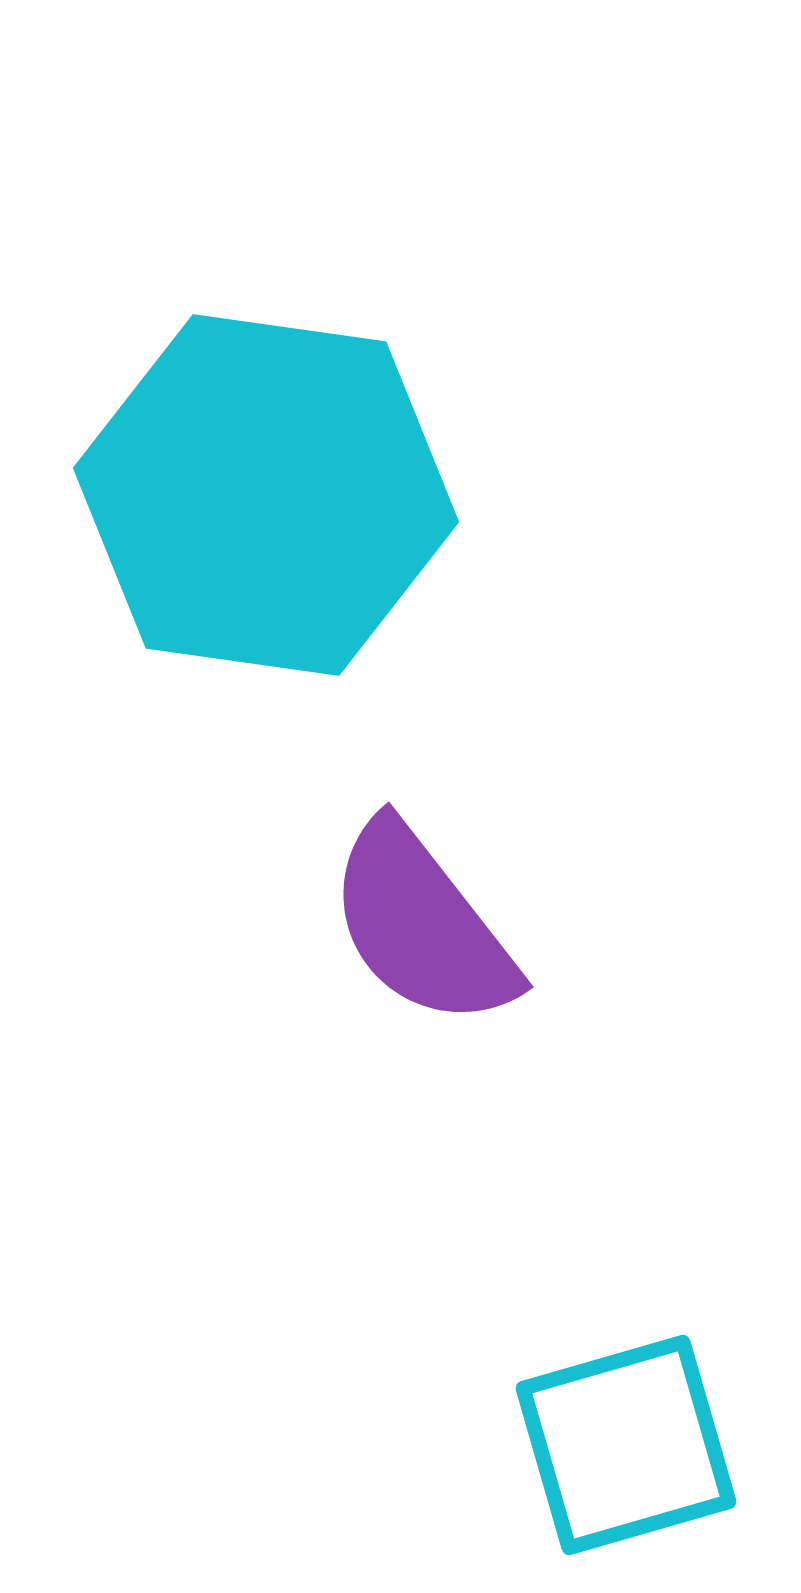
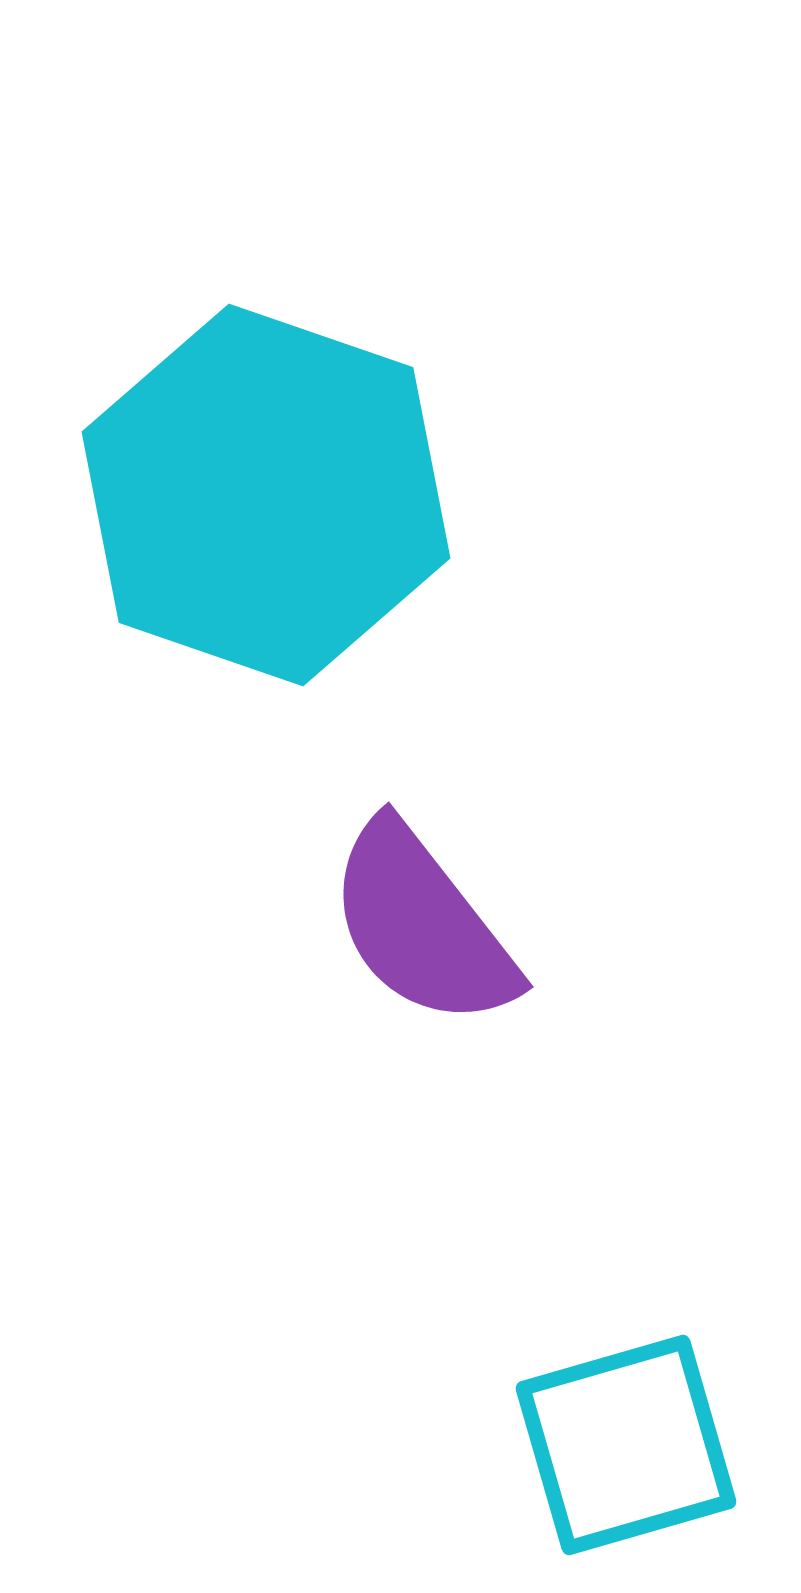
cyan hexagon: rotated 11 degrees clockwise
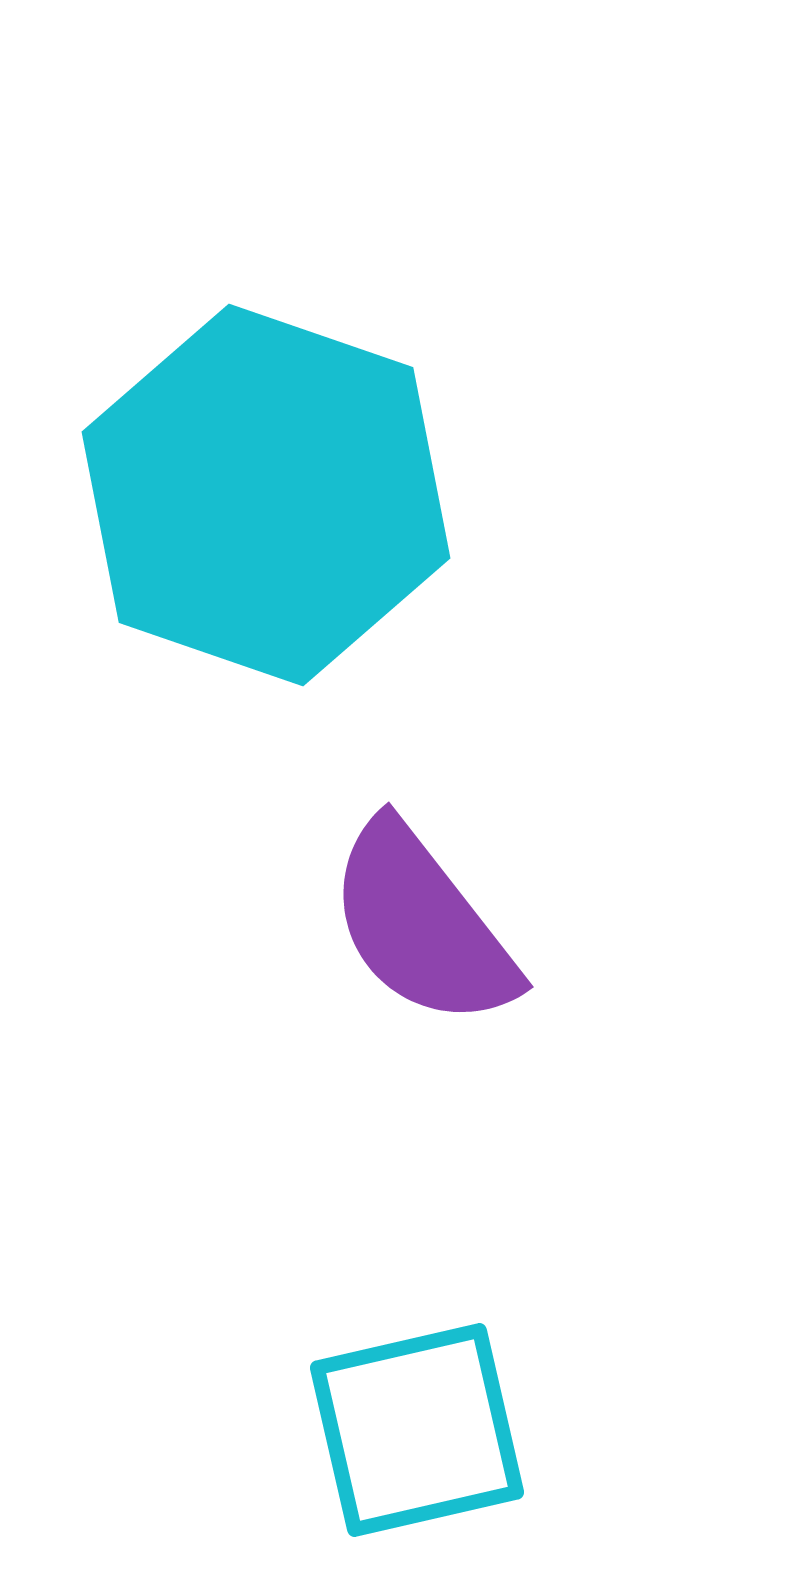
cyan square: moved 209 px left, 15 px up; rotated 3 degrees clockwise
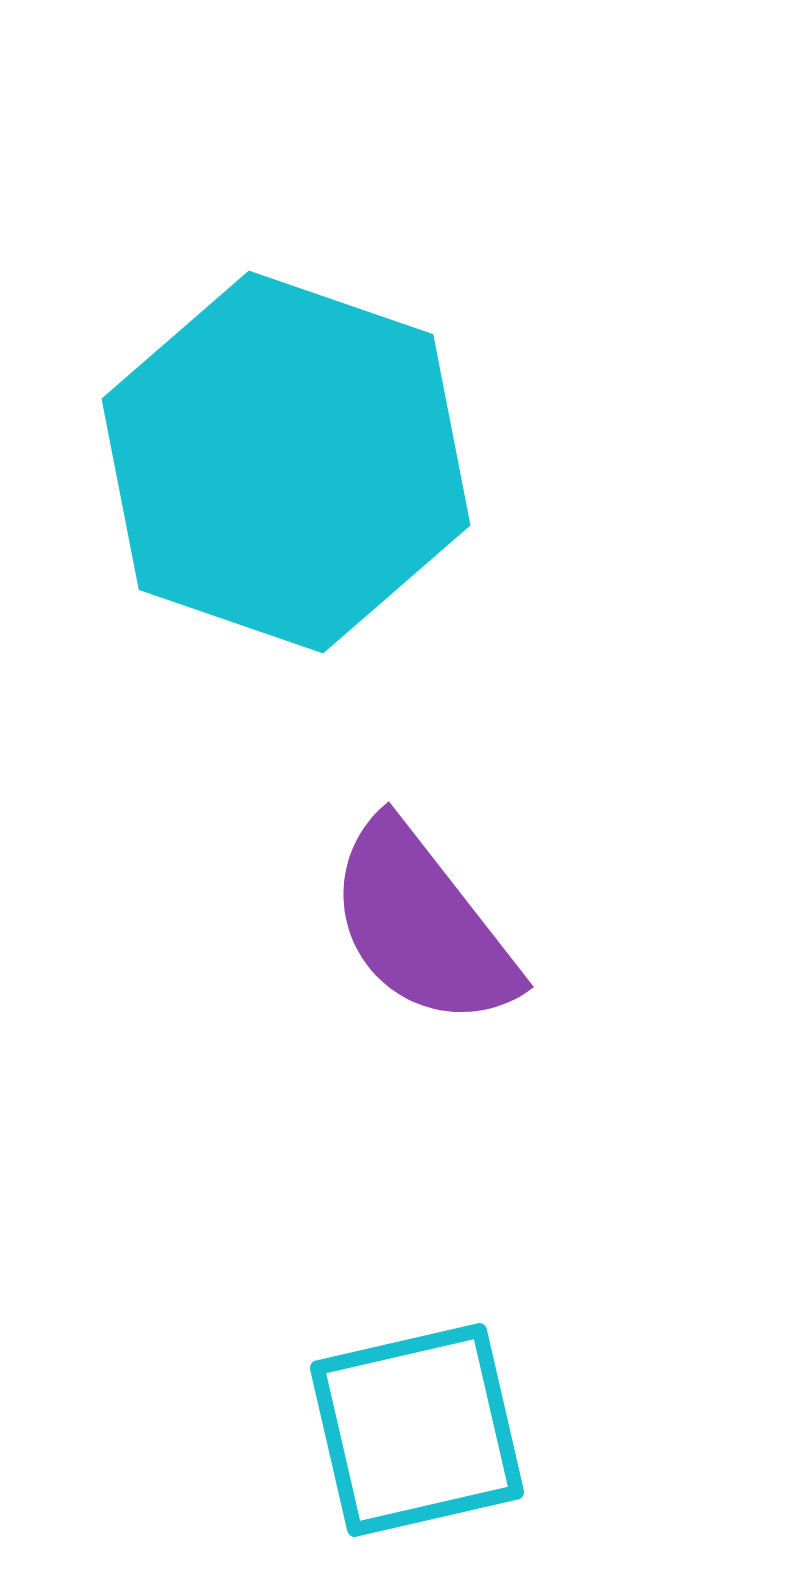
cyan hexagon: moved 20 px right, 33 px up
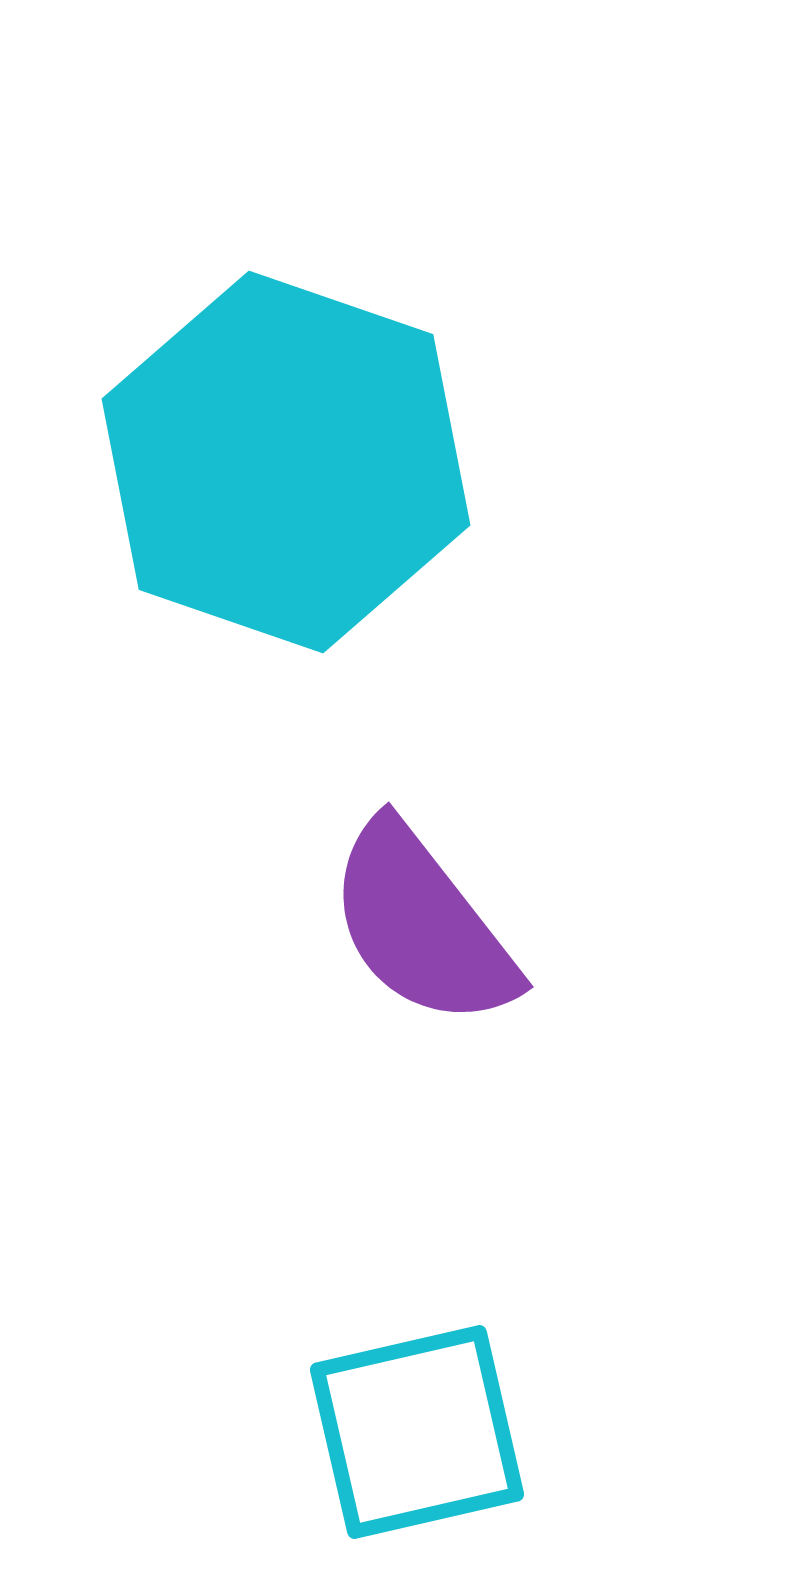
cyan square: moved 2 px down
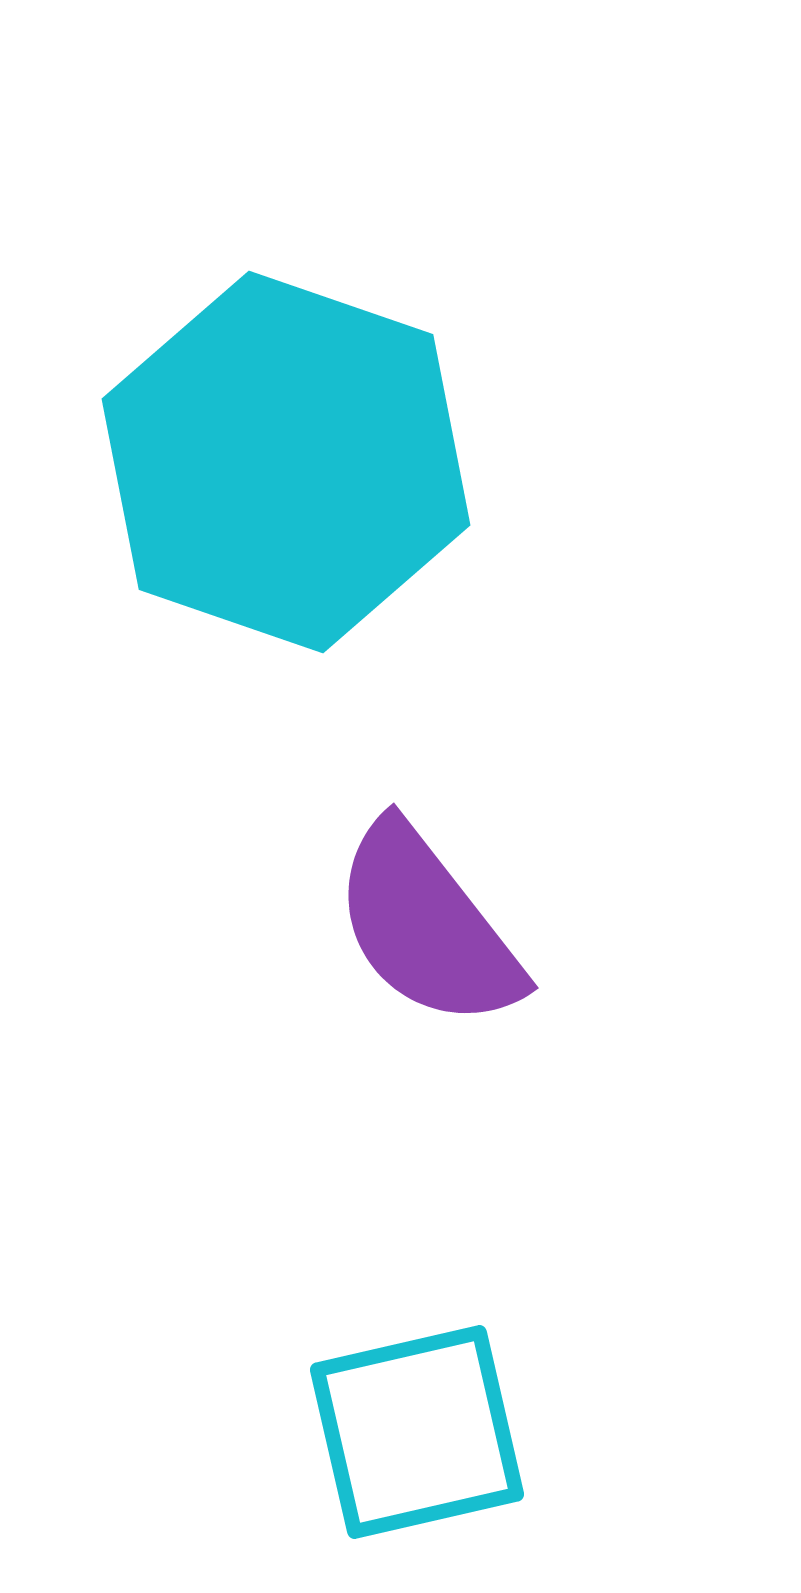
purple semicircle: moved 5 px right, 1 px down
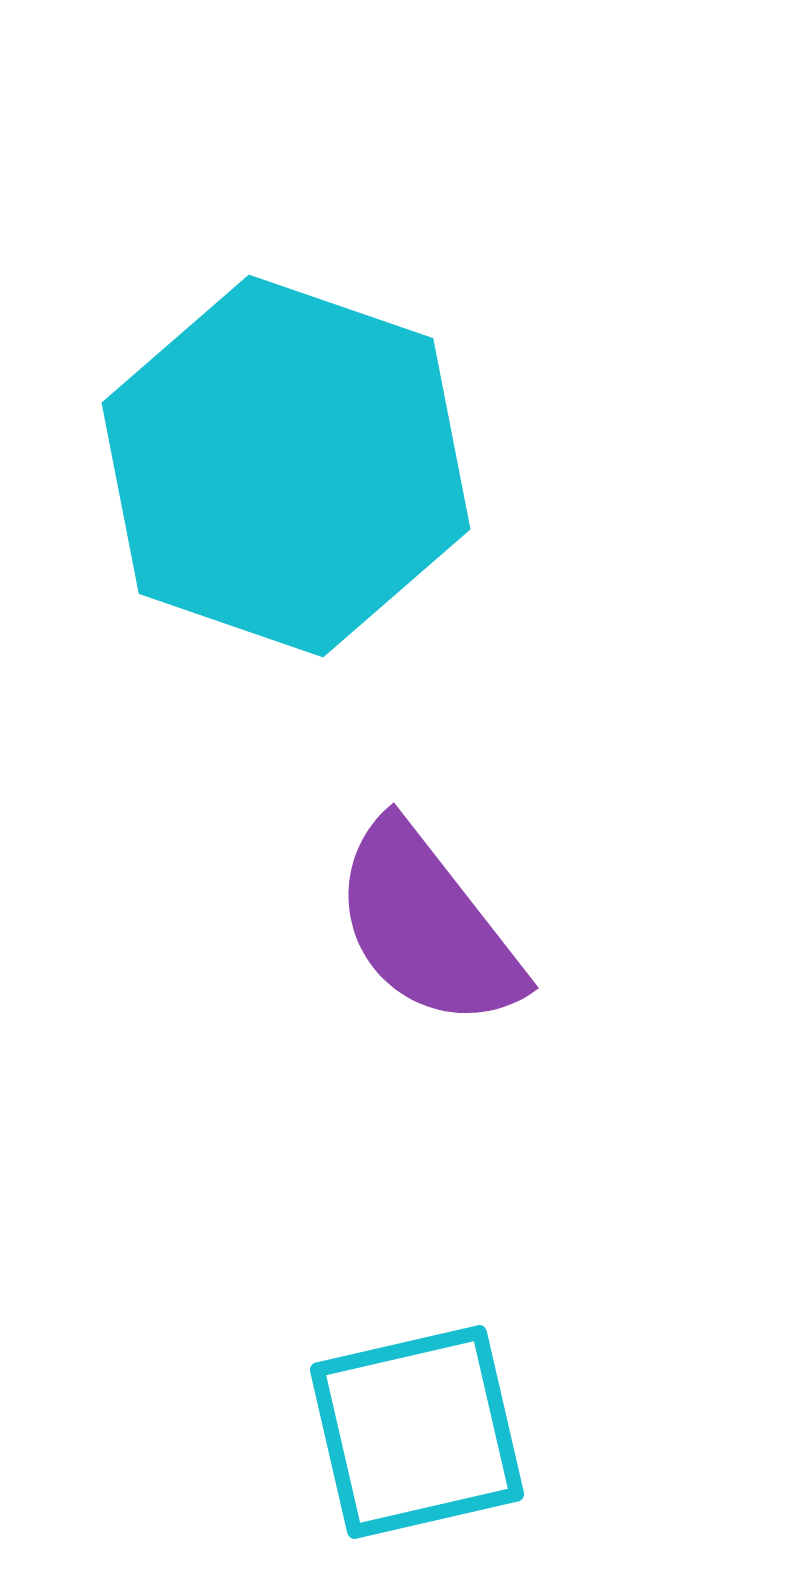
cyan hexagon: moved 4 px down
